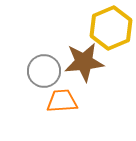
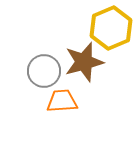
brown star: rotated 9 degrees counterclockwise
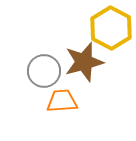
yellow hexagon: rotated 9 degrees counterclockwise
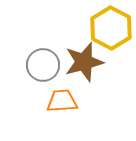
gray circle: moved 1 px left, 6 px up
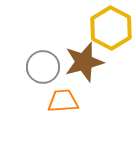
gray circle: moved 2 px down
orange trapezoid: moved 1 px right
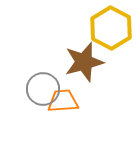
gray circle: moved 22 px down
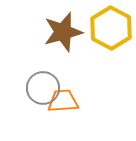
brown star: moved 21 px left, 30 px up
gray circle: moved 1 px up
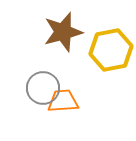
yellow hexagon: moved 22 px down; rotated 21 degrees clockwise
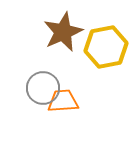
brown star: rotated 9 degrees counterclockwise
yellow hexagon: moved 5 px left, 3 px up
